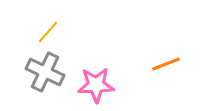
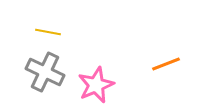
yellow line: rotated 60 degrees clockwise
pink star: rotated 21 degrees counterclockwise
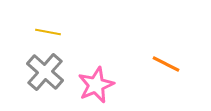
orange line: rotated 48 degrees clockwise
gray cross: rotated 15 degrees clockwise
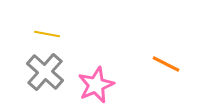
yellow line: moved 1 px left, 2 px down
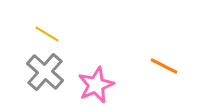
yellow line: rotated 20 degrees clockwise
orange line: moved 2 px left, 2 px down
